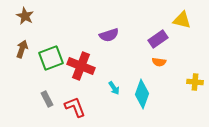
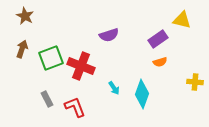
orange semicircle: moved 1 px right; rotated 24 degrees counterclockwise
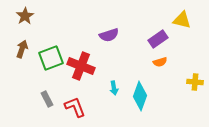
brown star: rotated 12 degrees clockwise
cyan arrow: rotated 24 degrees clockwise
cyan diamond: moved 2 px left, 2 px down
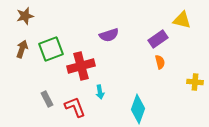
brown star: rotated 18 degrees clockwise
green square: moved 9 px up
orange semicircle: rotated 88 degrees counterclockwise
red cross: rotated 36 degrees counterclockwise
cyan arrow: moved 14 px left, 4 px down
cyan diamond: moved 2 px left, 13 px down
